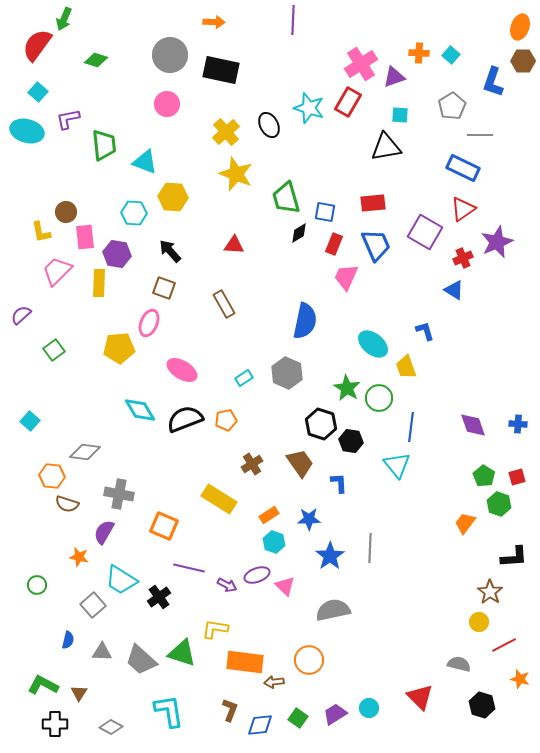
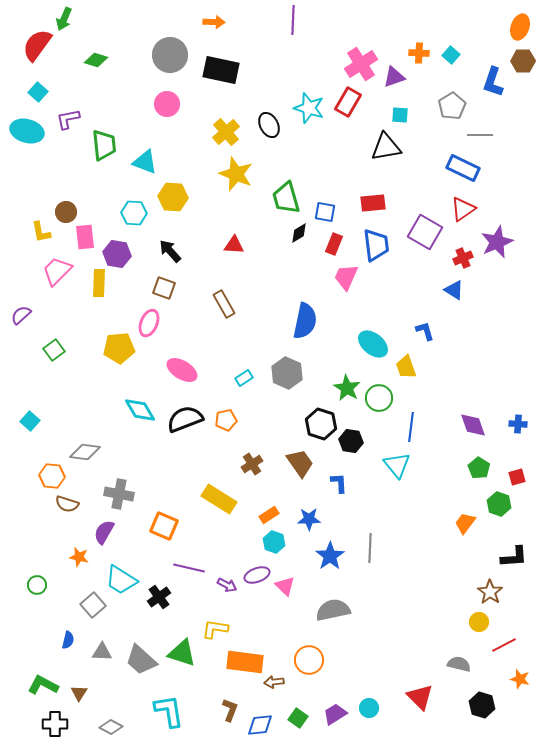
blue trapezoid at (376, 245): rotated 16 degrees clockwise
green pentagon at (484, 476): moved 5 px left, 8 px up
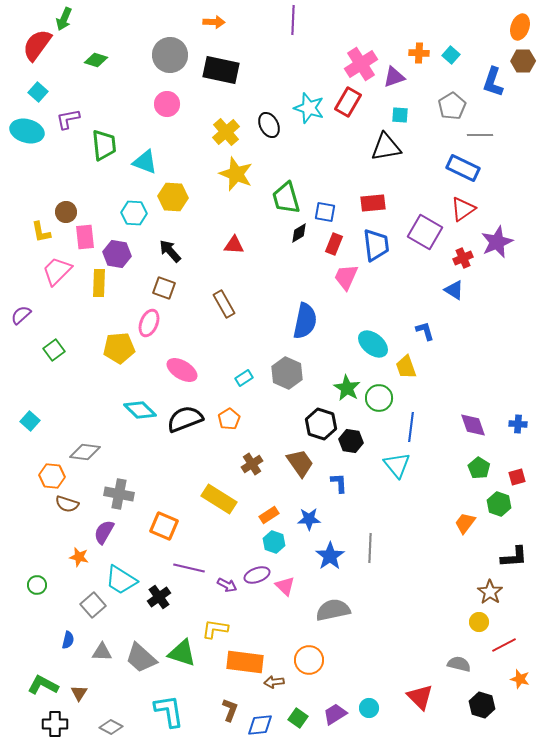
cyan diamond at (140, 410): rotated 16 degrees counterclockwise
orange pentagon at (226, 420): moved 3 px right, 1 px up; rotated 20 degrees counterclockwise
gray trapezoid at (141, 660): moved 2 px up
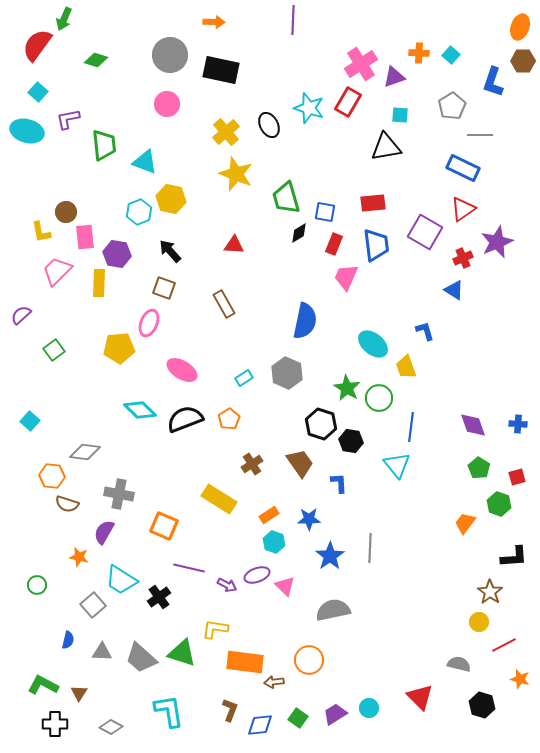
yellow hexagon at (173, 197): moved 2 px left, 2 px down; rotated 8 degrees clockwise
cyan hexagon at (134, 213): moved 5 px right, 1 px up; rotated 25 degrees counterclockwise
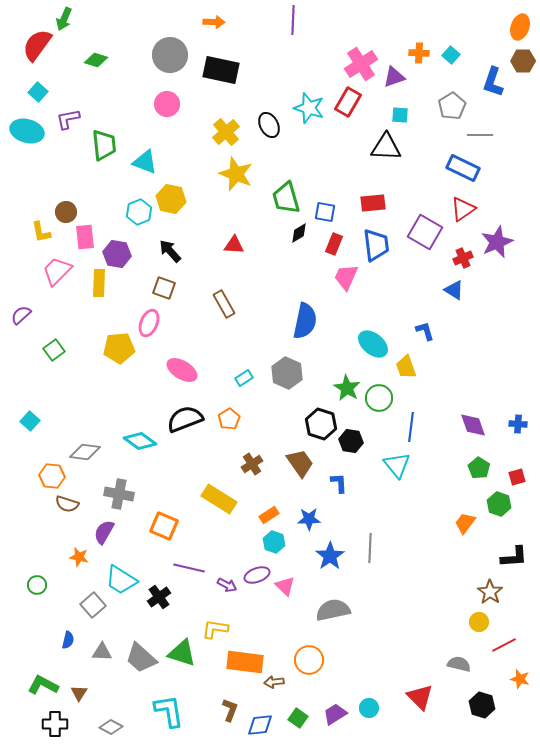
black triangle at (386, 147): rotated 12 degrees clockwise
cyan diamond at (140, 410): moved 31 px down; rotated 8 degrees counterclockwise
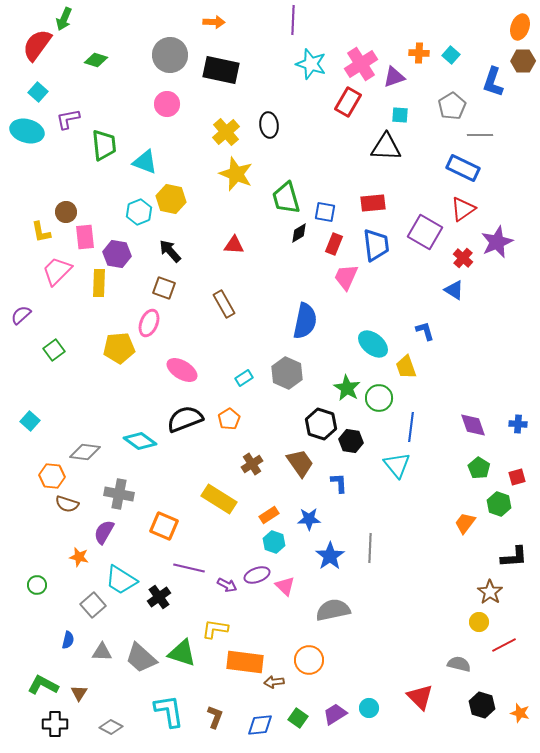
cyan star at (309, 108): moved 2 px right, 44 px up
black ellipse at (269, 125): rotated 20 degrees clockwise
red cross at (463, 258): rotated 24 degrees counterclockwise
orange star at (520, 679): moved 34 px down
brown L-shape at (230, 710): moved 15 px left, 7 px down
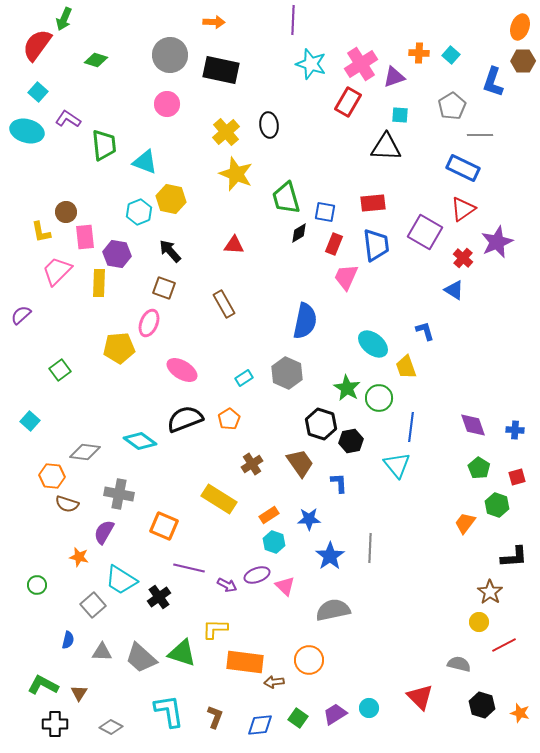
purple L-shape at (68, 119): rotated 45 degrees clockwise
green square at (54, 350): moved 6 px right, 20 px down
blue cross at (518, 424): moved 3 px left, 6 px down
black hexagon at (351, 441): rotated 20 degrees counterclockwise
green hexagon at (499, 504): moved 2 px left, 1 px down
yellow L-shape at (215, 629): rotated 8 degrees counterclockwise
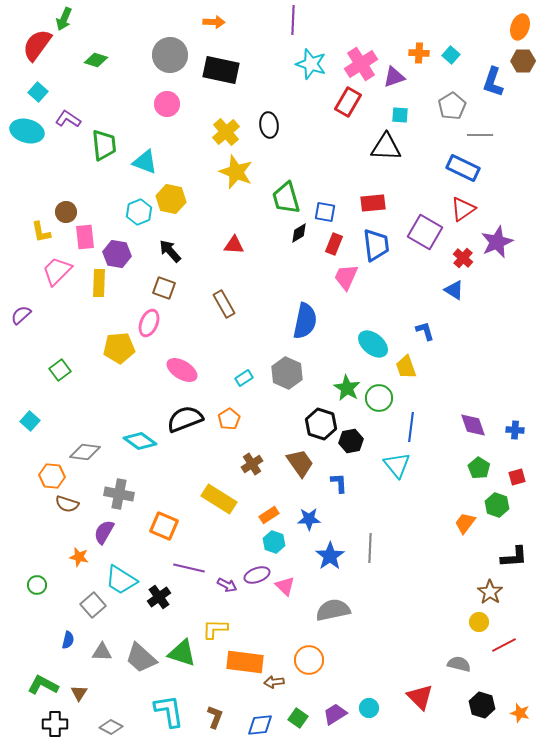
yellow star at (236, 174): moved 2 px up
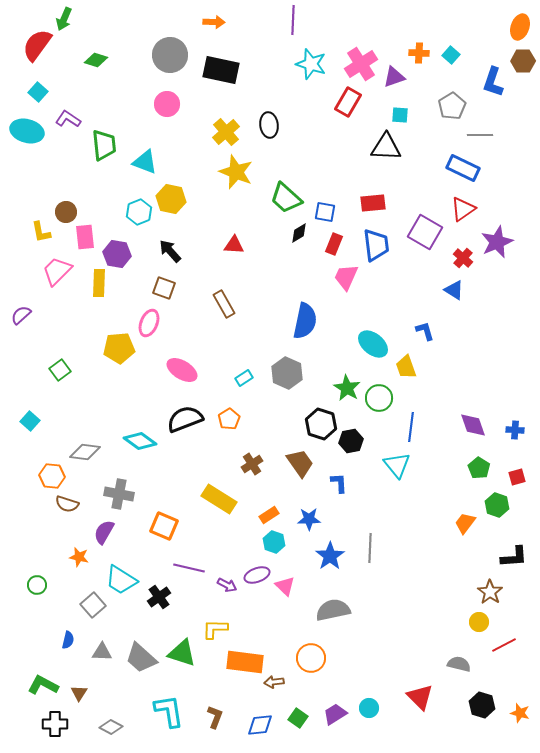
green trapezoid at (286, 198): rotated 32 degrees counterclockwise
orange circle at (309, 660): moved 2 px right, 2 px up
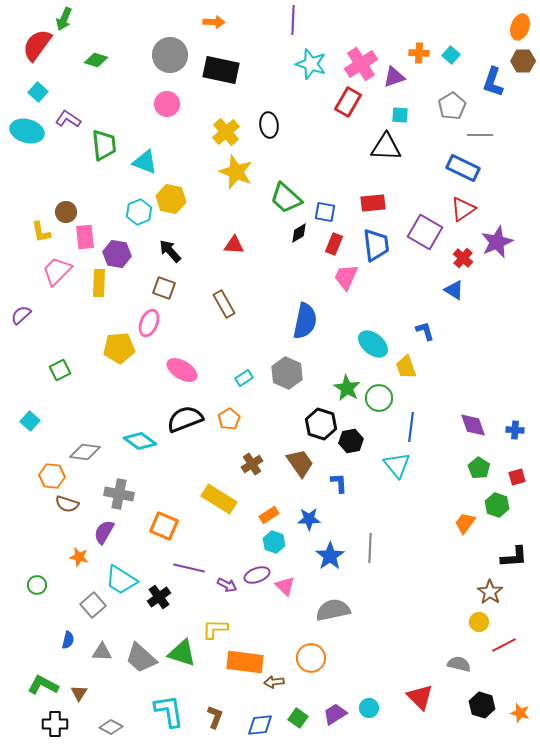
green square at (60, 370): rotated 10 degrees clockwise
